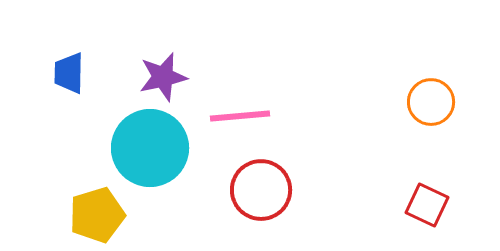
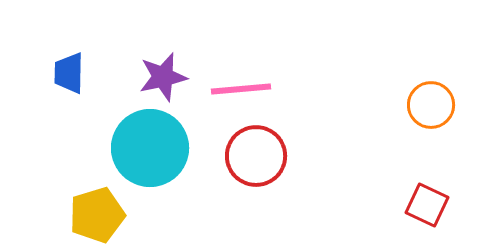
orange circle: moved 3 px down
pink line: moved 1 px right, 27 px up
red circle: moved 5 px left, 34 px up
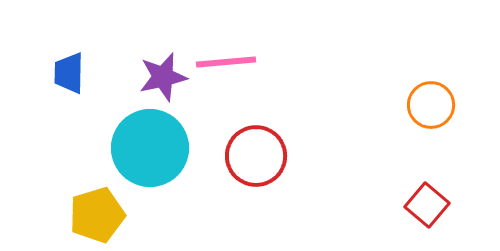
pink line: moved 15 px left, 27 px up
red square: rotated 15 degrees clockwise
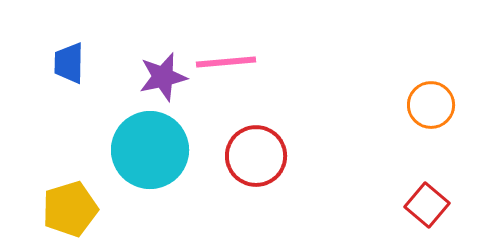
blue trapezoid: moved 10 px up
cyan circle: moved 2 px down
yellow pentagon: moved 27 px left, 6 px up
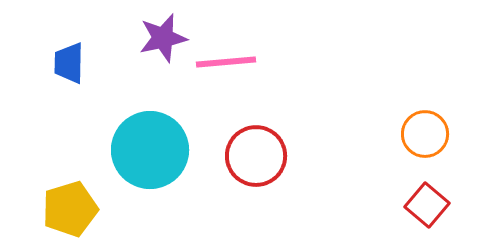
purple star: moved 39 px up
orange circle: moved 6 px left, 29 px down
